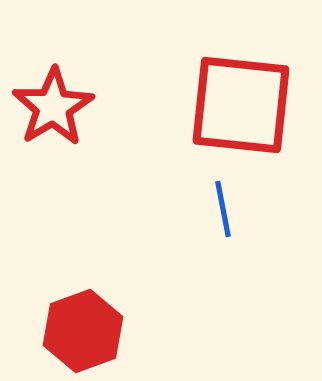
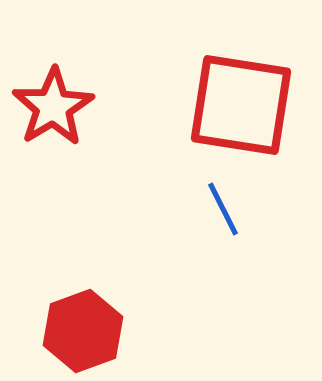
red square: rotated 3 degrees clockwise
blue line: rotated 16 degrees counterclockwise
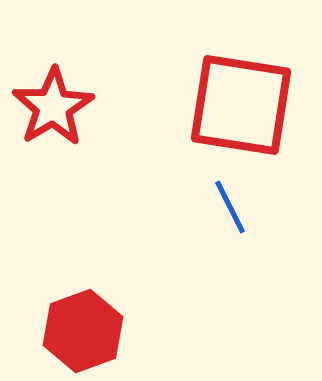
blue line: moved 7 px right, 2 px up
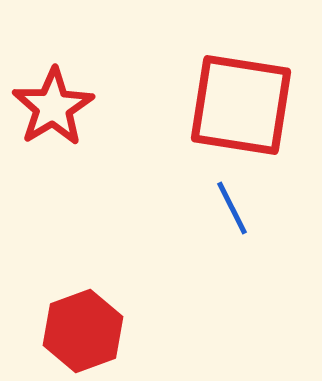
blue line: moved 2 px right, 1 px down
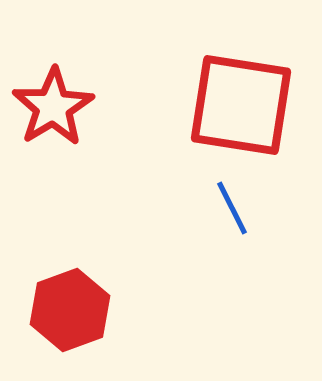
red hexagon: moved 13 px left, 21 px up
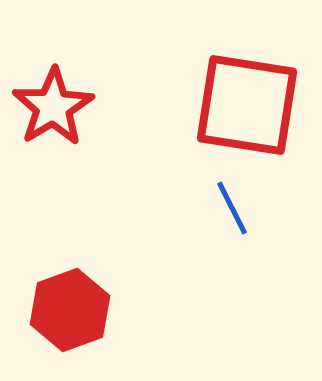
red square: moved 6 px right
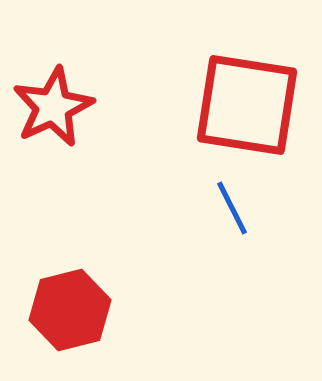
red star: rotated 6 degrees clockwise
red hexagon: rotated 6 degrees clockwise
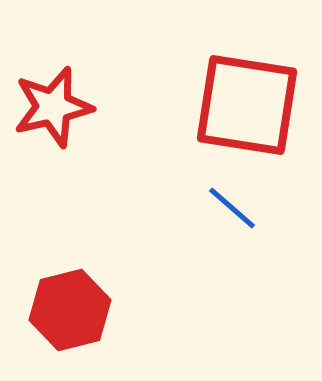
red star: rotated 12 degrees clockwise
blue line: rotated 22 degrees counterclockwise
